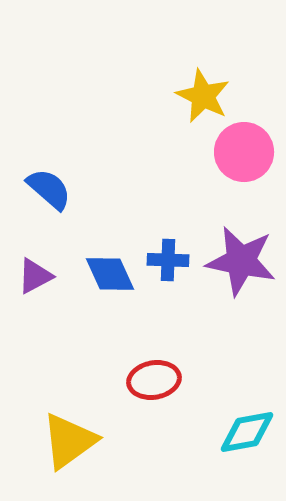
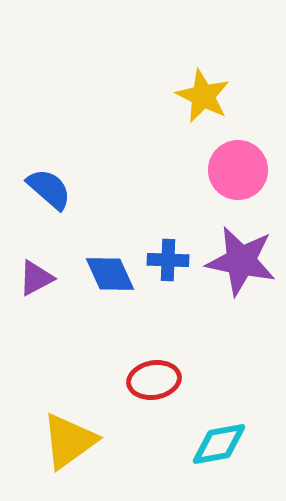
pink circle: moved 6 px left, 18 px down
purple triangle: moved 1 px right, 2 px down
cyan diamond: moved 28 px left, 12 px down
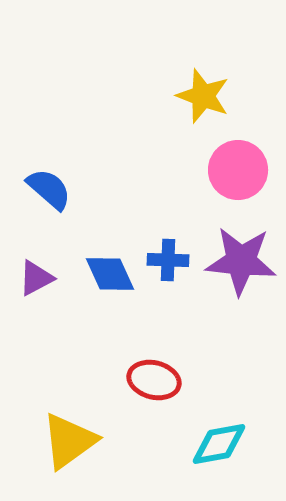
yellow star: rotated 6 degrees counterclockwise
purple star: rotated 6 degrees counterclockwise
red ellipse: rotated 24 degrees clockwise
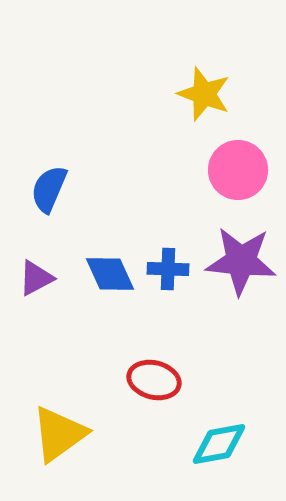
yellow star: moved 1 px right, 2 px up
blue semicircle: rotated 108 degrees counterclockwise
blue cross: moved 9 px down
yellow triangle: moved 10 px left, 7 px up
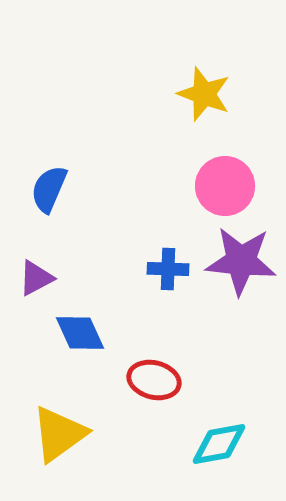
pink circle: moved 13 px left, 16 px down
blue diamond: moved 30 px left, 59 px down
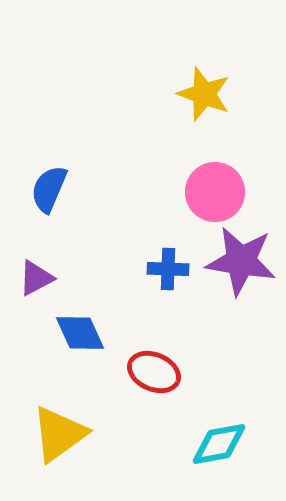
pink circle: moved 10 px left, 6 px down
purple star: rotated 4 degrees clockwise
red ellipse: moved 8 px up; rotated 9 degrees clockwise
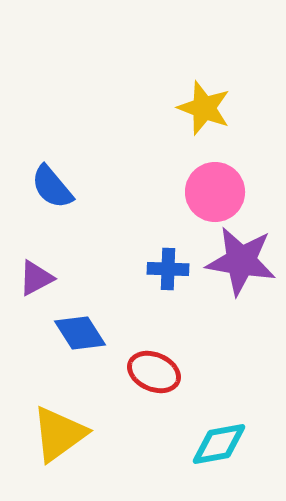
yellow star: moved 14 px down
blue semicircle: moved 3 px right, 2 px up; rotated 63 degrees counterclockwise
blue diamond: rotated 8 degrees counterclockwise
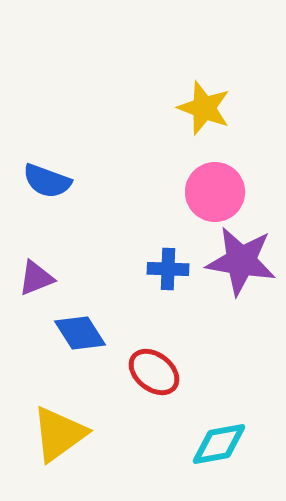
blue semicircle: moved 5 px left, 6 px up; rotated 30 degrees counterclockwise
purple triangle: rotated 6 degrees clockwise
red ellipse: rotated 15 degrees clockwise
